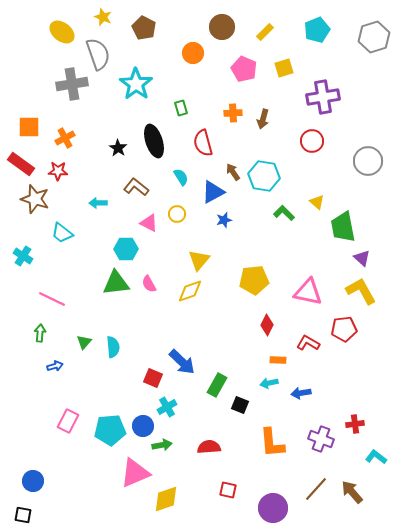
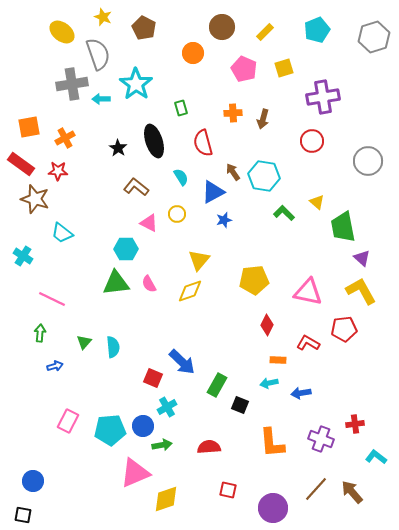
orange square at (29, 127): rotated 10 degrees counterclockwise
cyan arrow at (98, 203): moved 3 px right, 104 px up
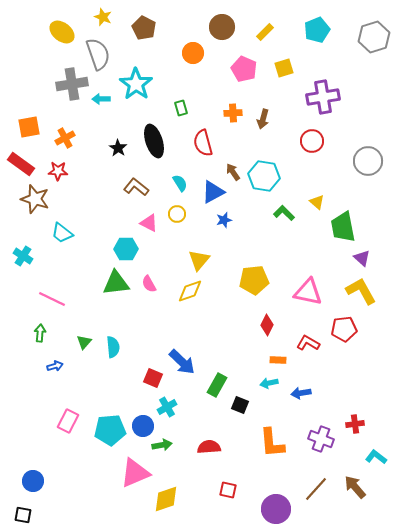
cyan semicircle at (181, 177): moved 1 px left, 6 px down
brown arrow at (352, 492): moved 3 px right, 5 px up
purple circle at (273, 508): moved 3 px right, 1 px down
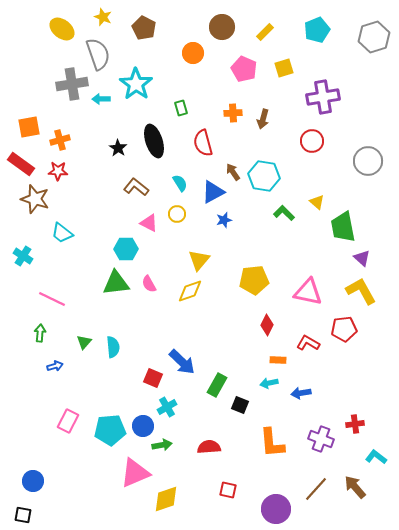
yellow ellipse at (62, 32): moved 3 px up
orange cross at (65, 138): moved 5 px left, 2 px down; rotated 12 degrees clockwise
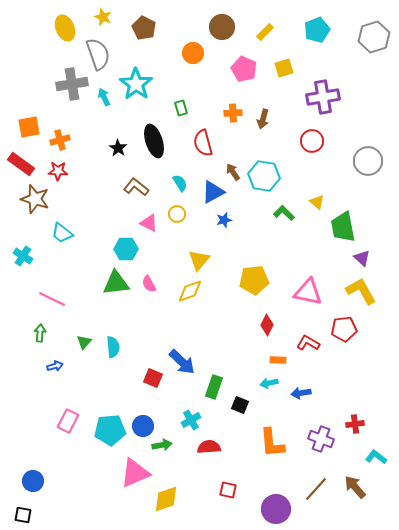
yellow ellipse at (62, 29): moved 3 px right, 1 px up; rotated 30 degrees clockwise
cyan arrow at (101, 99): moved 3 px right, 2 px up; rotated 66 degrees clockwise
green rectangle at (217, 385): moved 3 px left, 2 px down; rotated 10 degrees counterclockwise
cyan cross at (167, 407): moved 24 px right, 13 px down
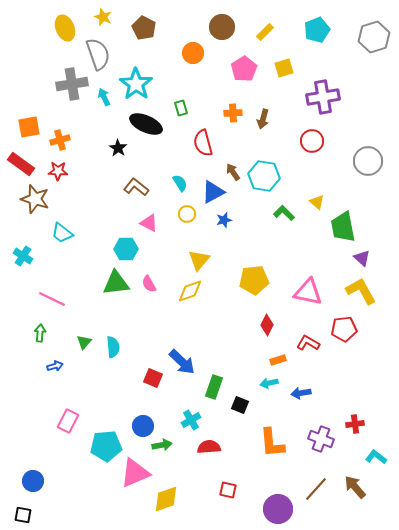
pink pentagon at (244, 69): rotated 15 degrees clockwise
black ellipse at (154, 141): moved 8 px left, 17 px up; rotated 48 degrees counterclockwise
yellow circle at (177, 214): moved 10 px right
orange rectangle at (278, 360): rotated 21 degrees counterclockwise
cyan pentagon at (110, 430): moved 4 px left, 16 px down
purple circle at (276, 509): moved 2 px right
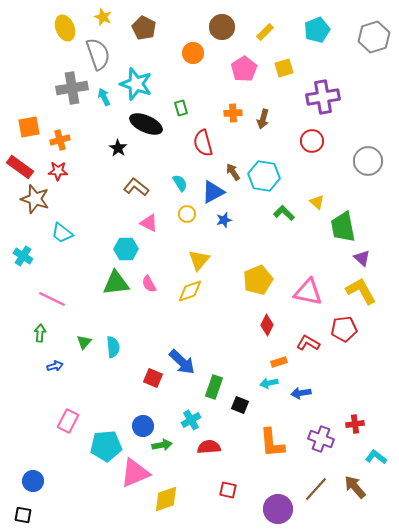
gray cross at (72, 84): moved 4 px down
cyan star at (136, 84): rotated 16 degrees counterclockwise
red rectangle at (21, 164): moved 1 px left, 3 px down
yellow pentagon at (254, 280): moved 4 px right; rotated 16 degrees counterclockwise
orange rectangle at (278, 360): moved 1 px right, 2 px down
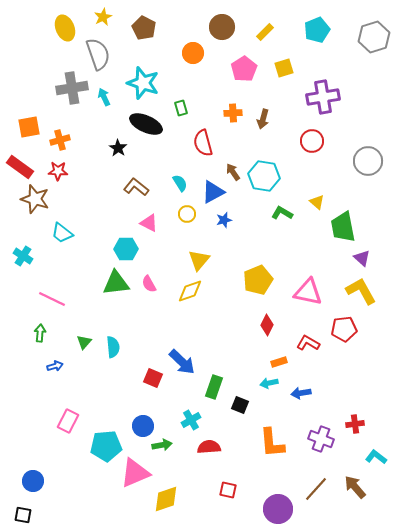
yellow star at (103, 17): rotated 24 degrees clockwise
cyan star at (136, 84): moved 7 px right, 1 px up
green L-shape at (284, 213): moved 2 px left; rotated 15 degrees counterclockwise
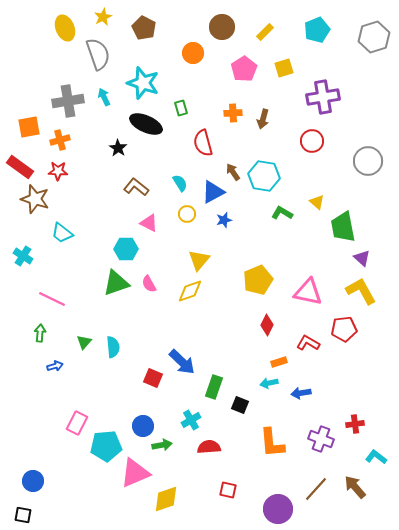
gray cross at (72, 88): moved 4 px left, 13 px down
green triangle at (116, 283): rotated 12 degrees counterclockwise
pink rectangle at (68, 421): moved 9 px right, 2 px down
